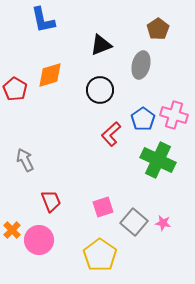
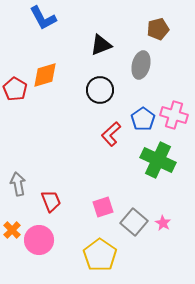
blue L-shape: moved 2 px up; rotated 16 degrees counterclockwise
brown pentagon: rotated 20 degrees clockwise
orange diamond: moved 5 px left
gray arrow: moved 7 px left, 24 px down; rotated 15 degrees clockwise
pink star: rotated 21 degrees clockwise
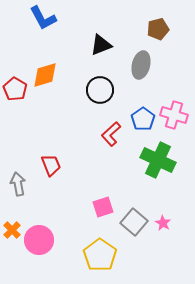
red trapezoid: moved 36 px up
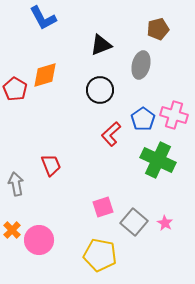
gray arrow: moved 2 px left
pink star: moved 2 px right
yellow pentagon: rotated 24 degrees counterclockwise
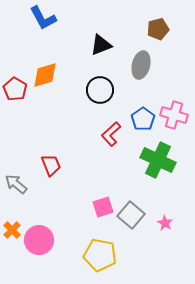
gray arrow: rotated 40 degrees counterclockwise
gray square: moved 3 px left, 7 px up
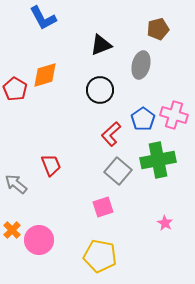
green cross: rotated 36 degrees counterclockwise
gray square: moved 13 px left, 44 px up
yellow pentagon: moved 1 px down
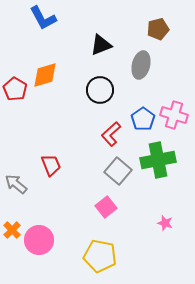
pink square: moved 3 px right; rotated 20 degrees counterclockwise
pink star: rotated 14 degrees counterclockwise
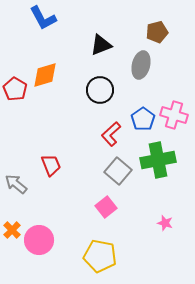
brown pentagon: moved 1 px left, 3 px down
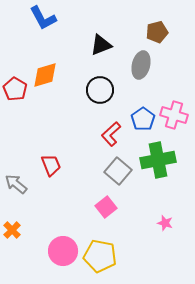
pink circle: moved 24 px right, 11 px down
